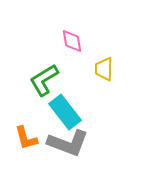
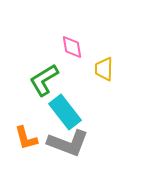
pink diamond: moved 6 px down
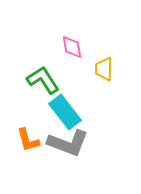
green L-shape: moved 1 px left; rotated 88 degrees clockwise
orange L-shape: moved 2 px right, 2 px down
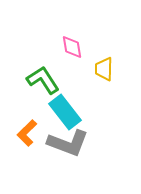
orange L-shape: moved 1 px left, 7 px up; rotated 60 degrees clockwise
